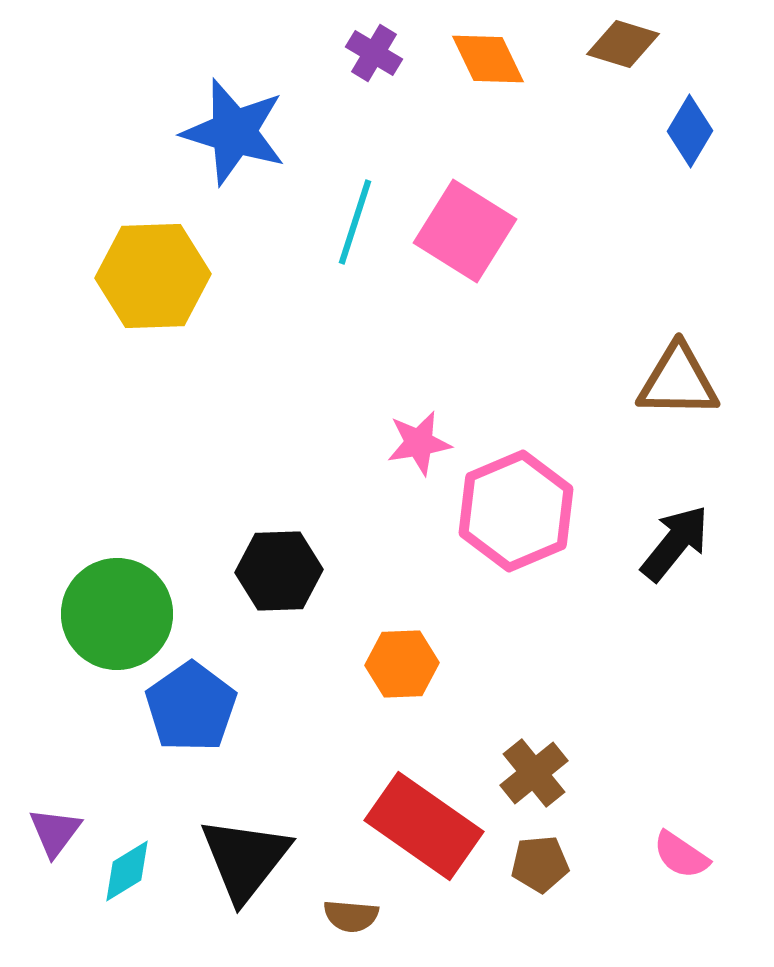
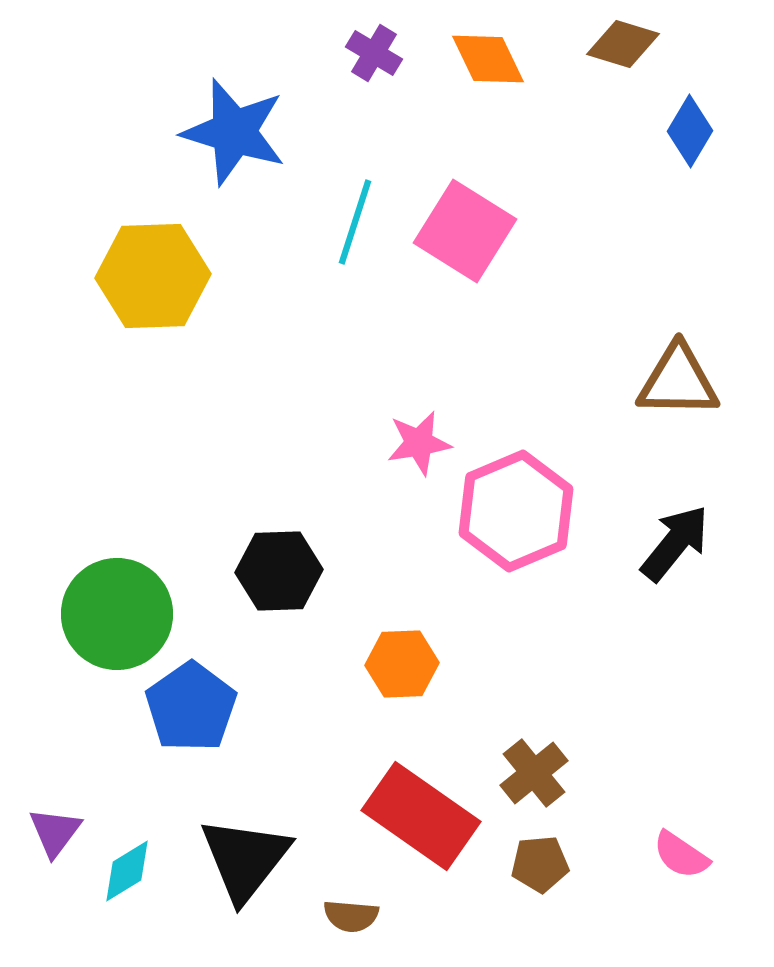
red rectangle: moved 3 px left, 10 px up
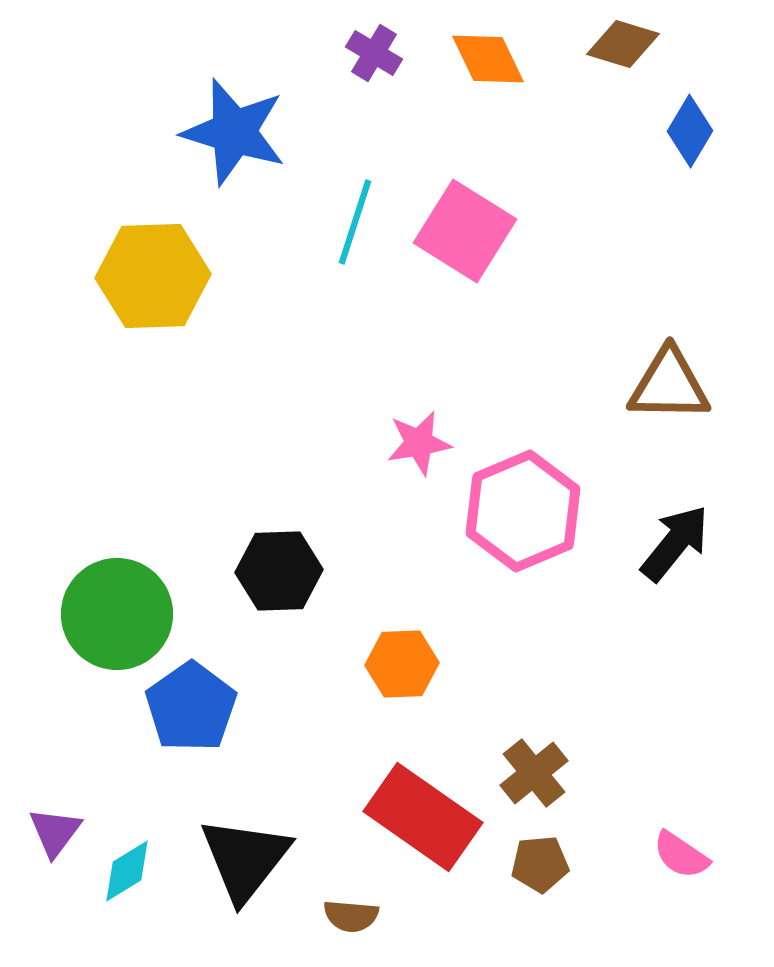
brown triangle: moved 9 px left, 4 px down
pink hexagon: moved 7 px right
red rectangle: moved 2 px right, 1 px down
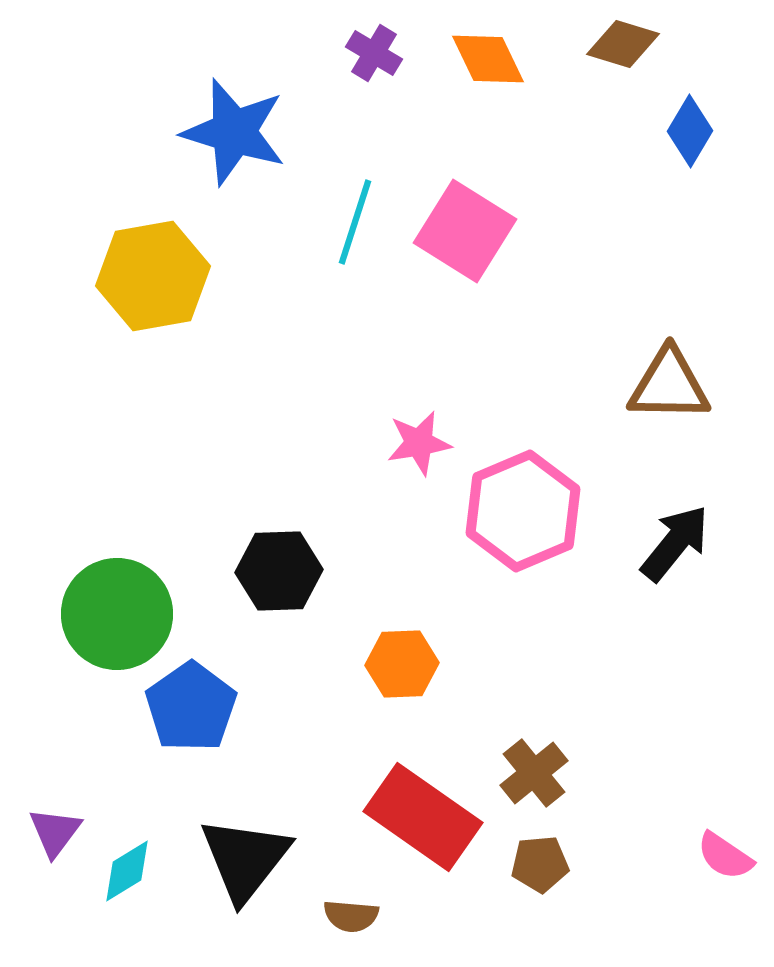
yellow hexagon: rotated 8 degrees counterclockwise
pink semicircle: moved 44 px right, 1 px down
